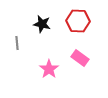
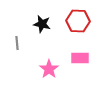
pink rectangle: rotated 36 degrees counterclockwise
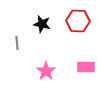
pink rectangle: moved 6 px right, 9 px down
pink star: moved 3 px left, 2 px down
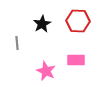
black star: rotated 30 degrees clockwise
pink rectangle: moved 10 px left, 7 px up
pink star: rotated 12 degrees counterclockwise
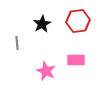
red hexagon: rotated 10 degrees counterclockwise
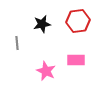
black star: rotated 18 degrees clockwise
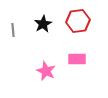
black star: moved 1 px right; rotated 18 degrees counterclockwise
gray line: moved 4 px left, 13 px up
pink rectangle: moved 1 px right, 1 px up
